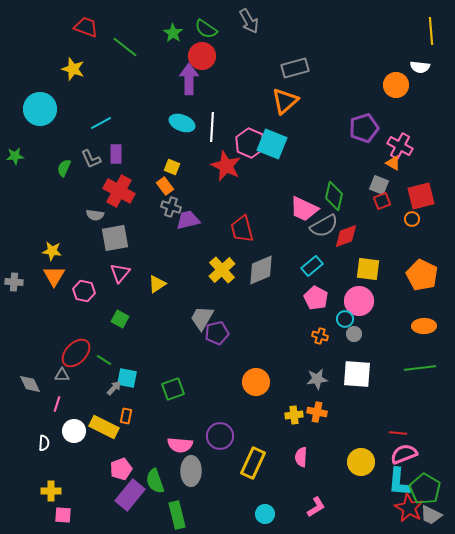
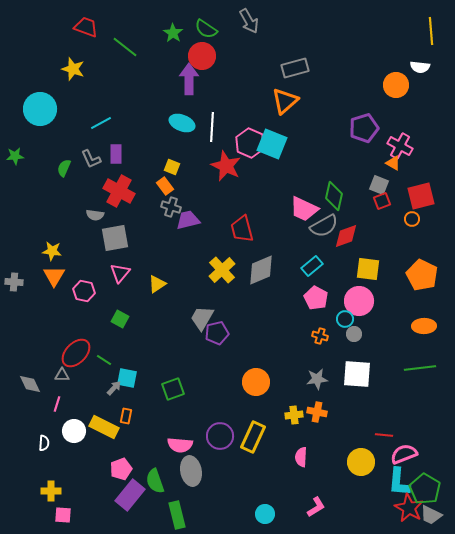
red line at (398, 433): moved 14 px left, 2 px down
yellow rectangle at (253, 463): moved 26 px up
gray ellipse at (191, 471): rotated 12 degrees counterclockwise
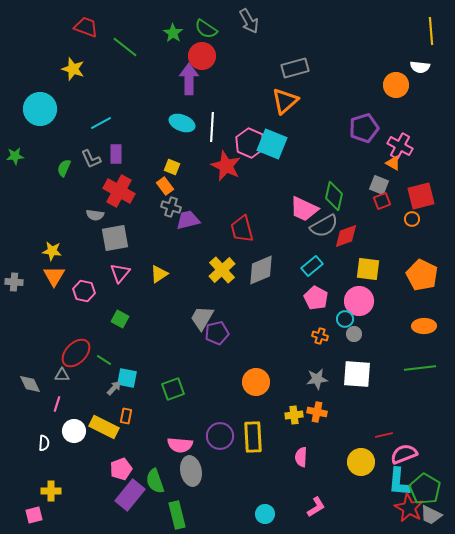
yellow triangle at (157, 284): moved 2 px right, 10 px up
red line at (384, 435): rotated 18 degrees counterclockwise
yellow rectangle at (253, 437): rotated 28 degrees counterclockwise
pink square at (63, 515): moved 29 px left; rotated 18 degrees counterclockwise
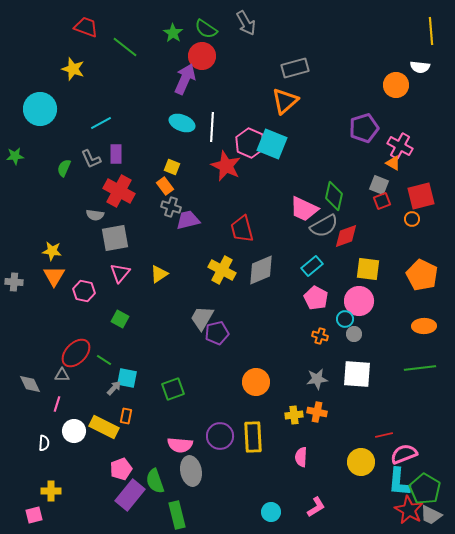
gray arrow at (249, 21): moved 3 px left, 2 px down
purple arrow at (189, 79): moved 4 px left; rotated 24 degrees clockwise
yellow cross at (222, 270): rotated 20 degrees counterclockwise
red star at (409, 508): moved 2 px down
cyan circle at (265, 514): moved 6 px right, 2 px up
